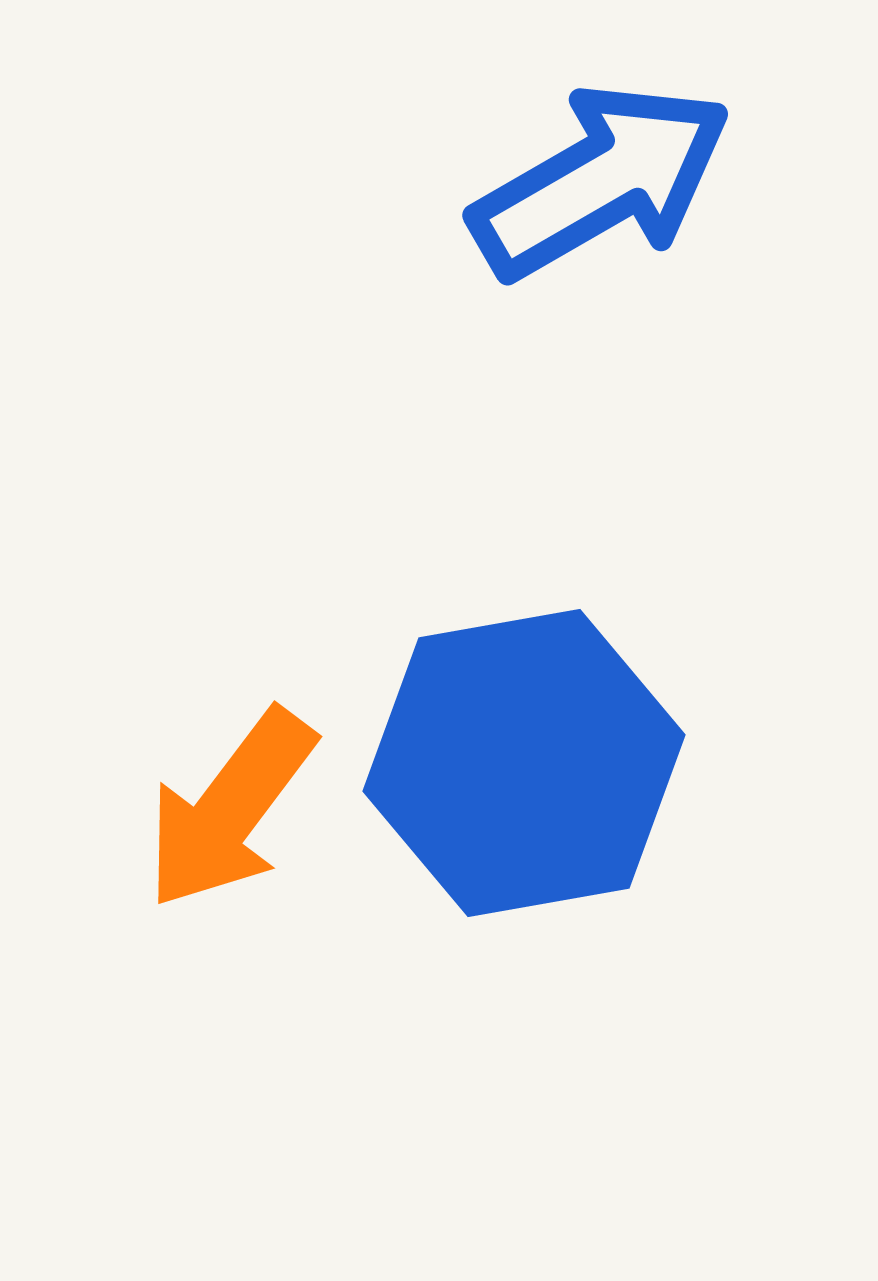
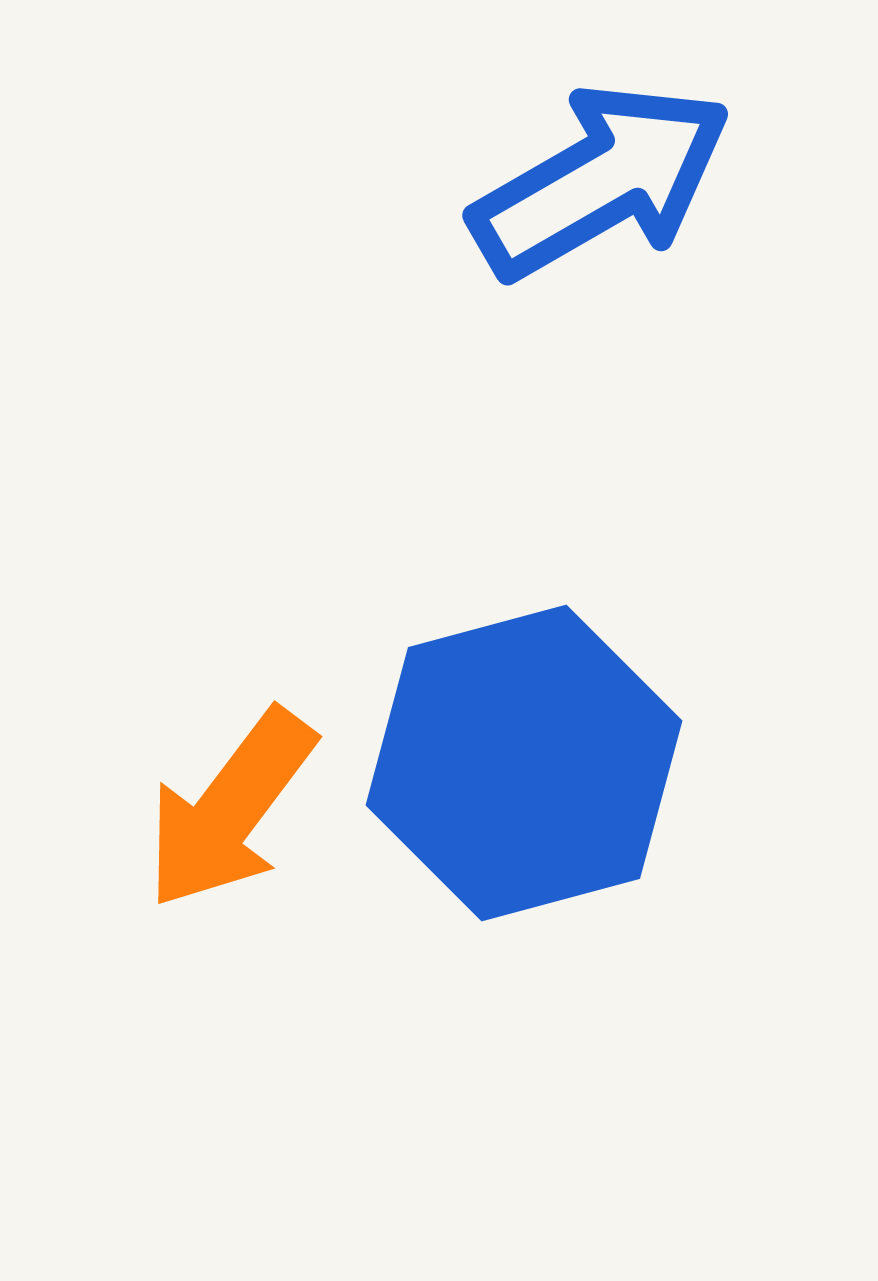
blue hexagon: rotated 5 degrees counterclockwise
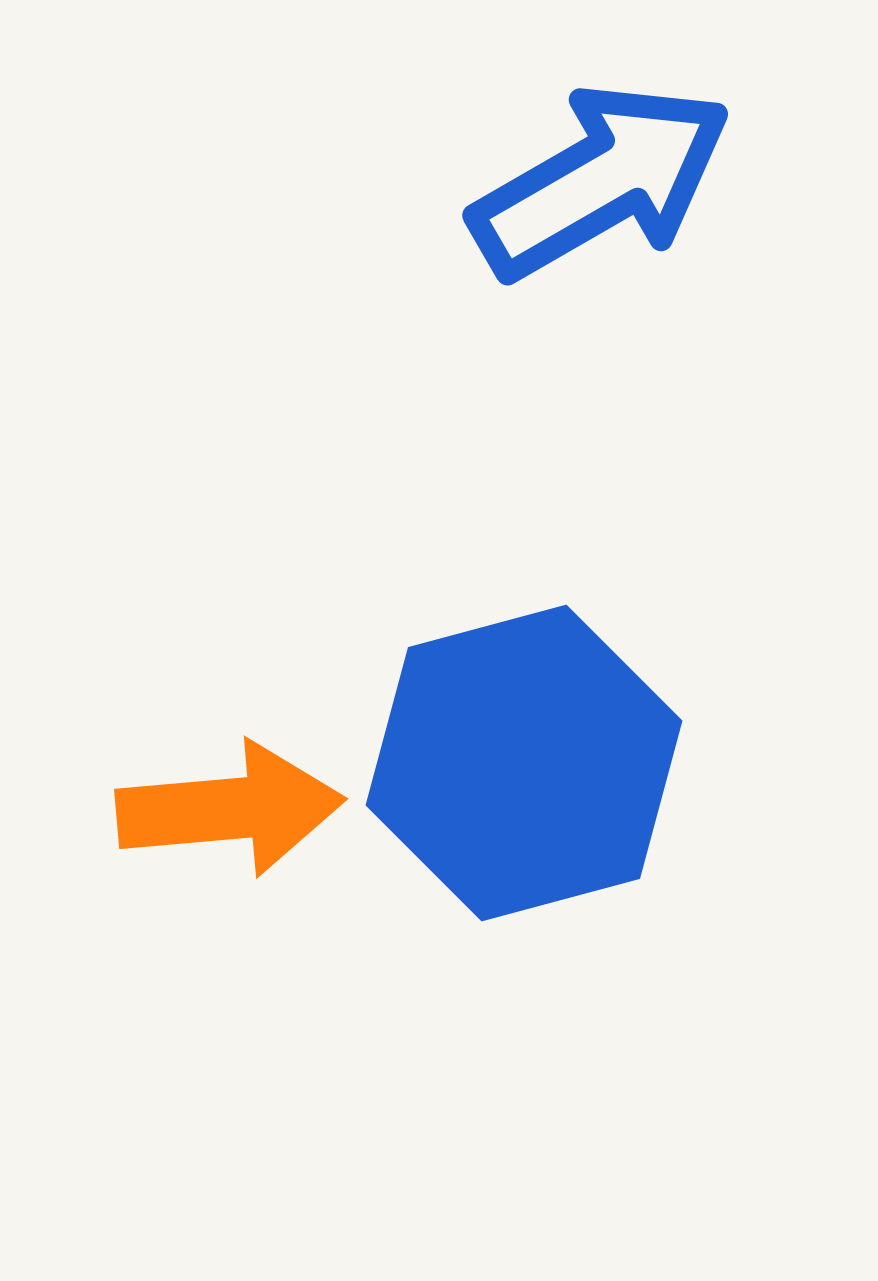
orange arrow: rotated 132 degrees counterclockwise
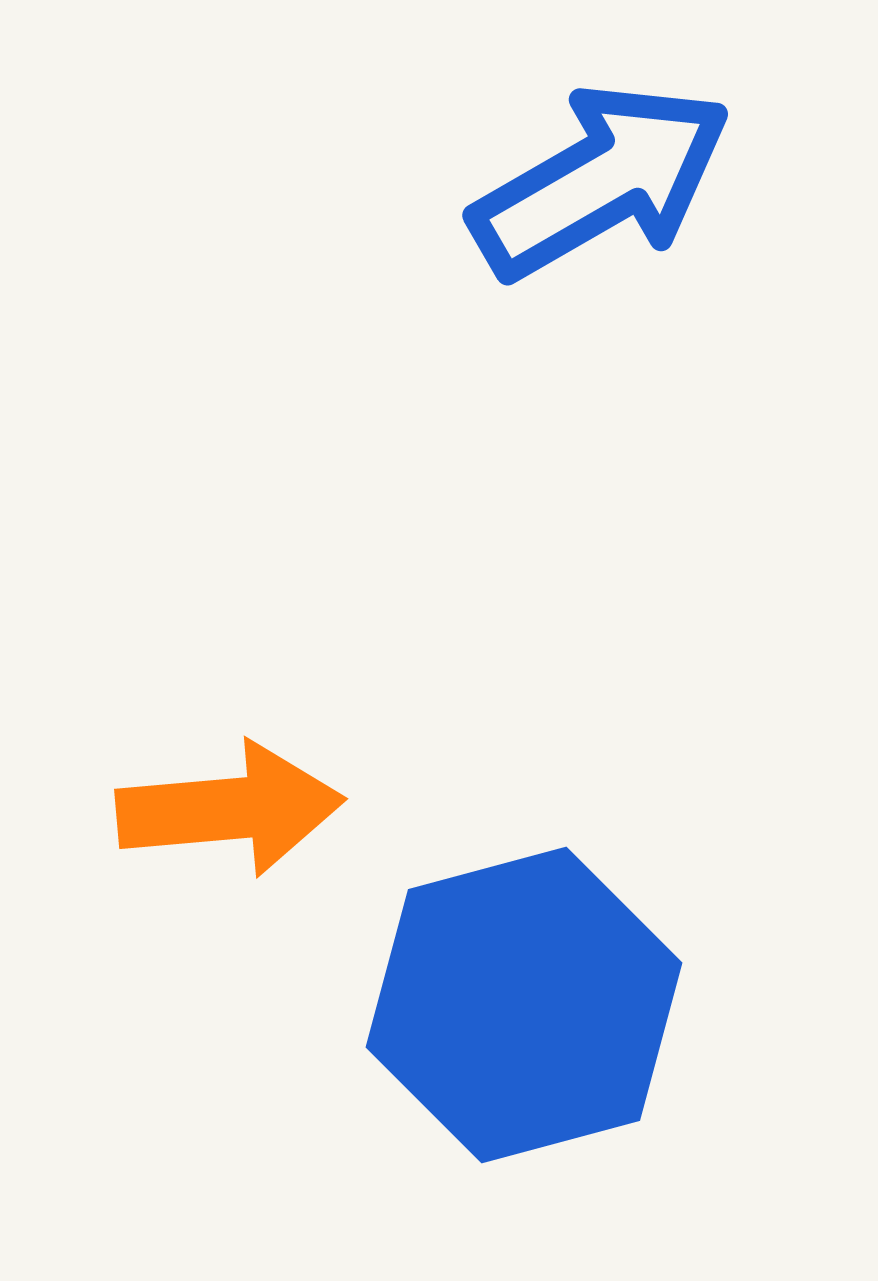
blue hexagon: moved 242 px down
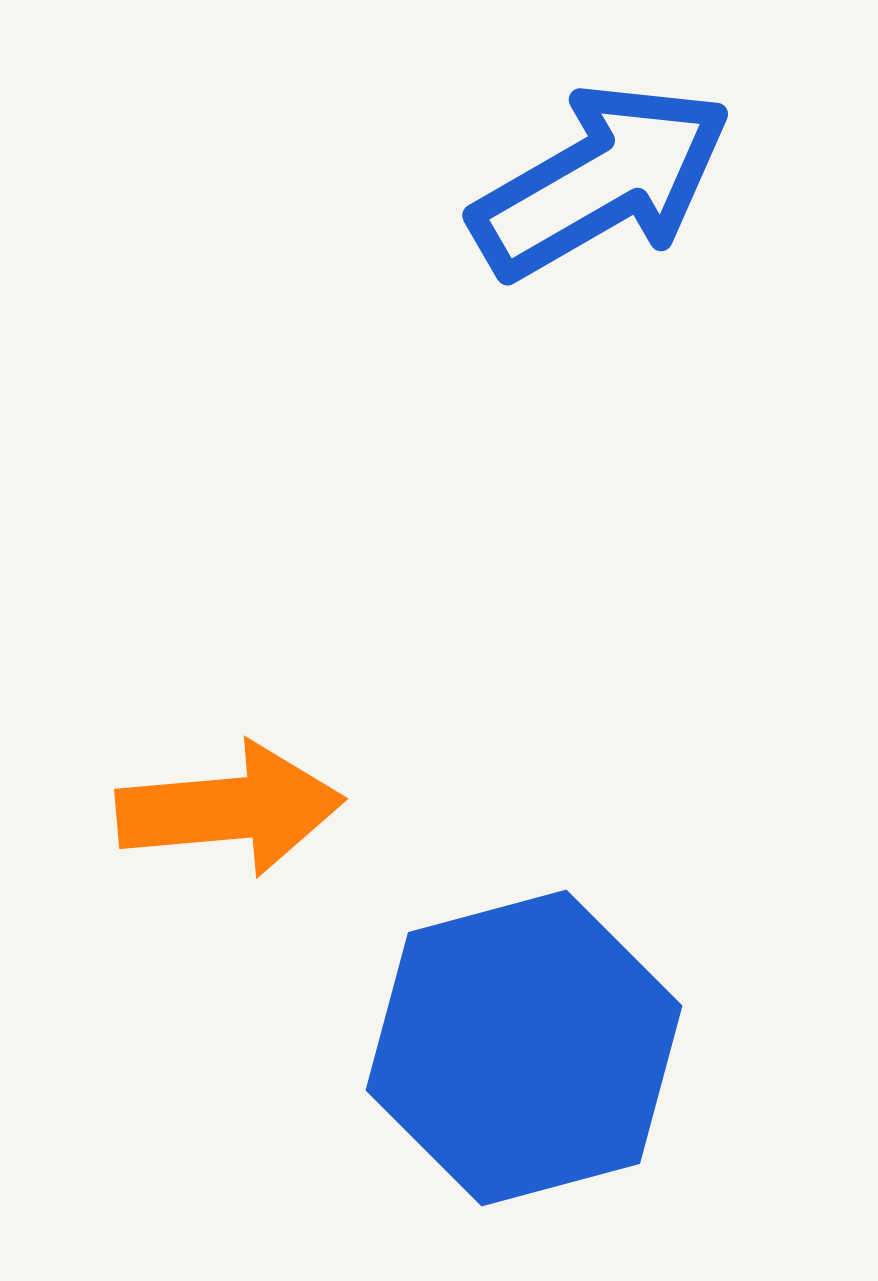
blue hexagon: moved 43 px down
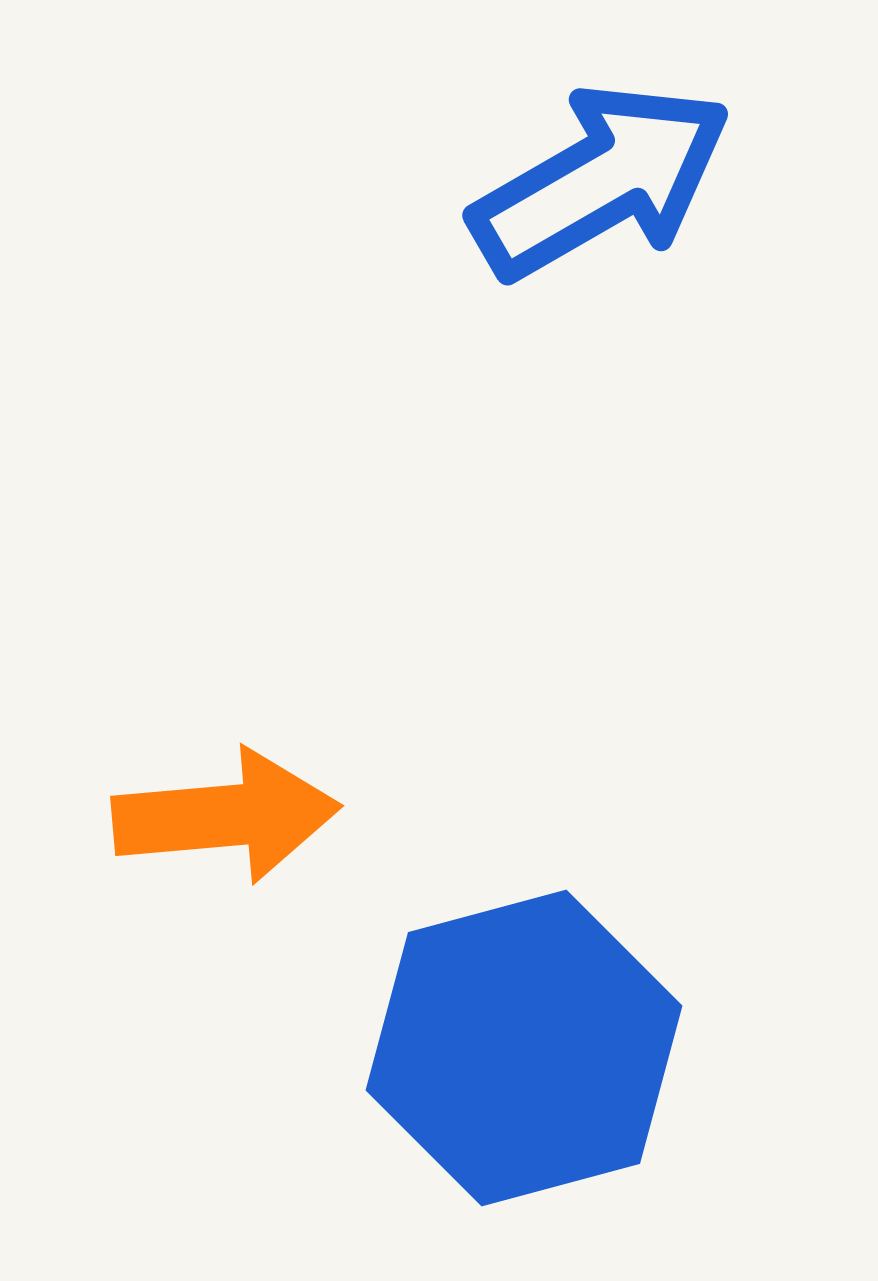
orange arrow: moved 4 px left, 7 px down
